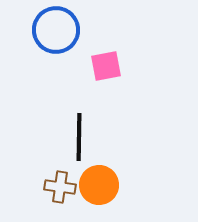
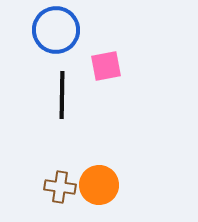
black line: moved 17 px left, 42 px up
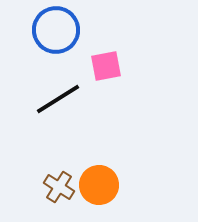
black line: moved 4 px left, 4 px down; rotated 57 degrees clockwise
brown cross: moved 1 px left; rotated 24 degrees clockwise
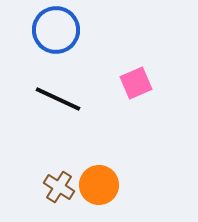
pink square: moved 30 px right, 17 px down; rotated 12 degrees counterclockwise
black line: rotated 57 degrees clockwise
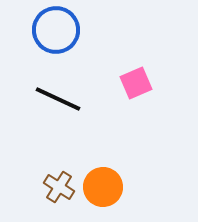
orange circle: moved 4 px right, 2 px down
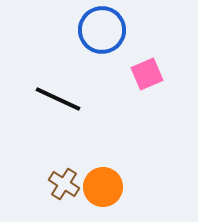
blue circle: moved 46 px right
pink square: moved 11 px right, 9 px up
brown cross: moved 5 px right, 3 px up
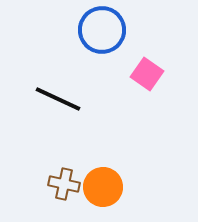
pink square: rotated 32 degrees counterclockwise
brown cross: rotated 20 degrees counterclockwise
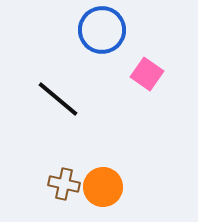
black line: rotated 15 degrees clockwise
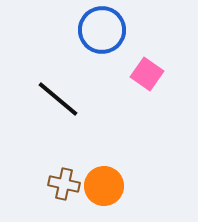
orange circle: moved 1 px right, 1 px up
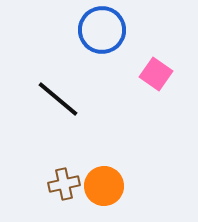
pink square: moved 9 px right
brown cross: rotated 24 degrees counterclockwise
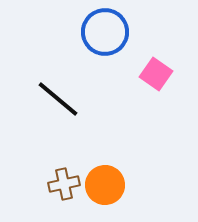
blue circle: moved 3 px right, 2 px down
orange circle: moved 1 px right, 1 px up
